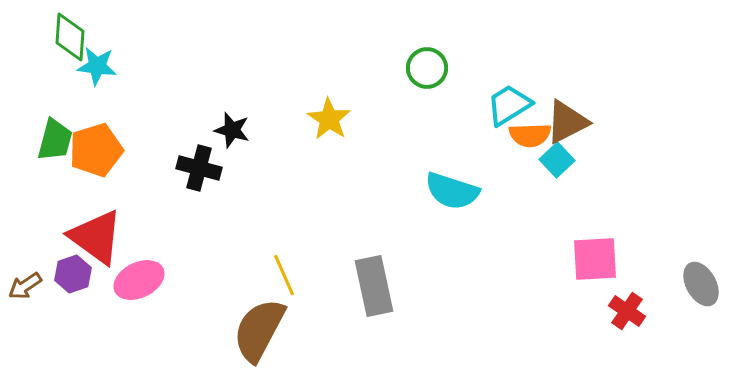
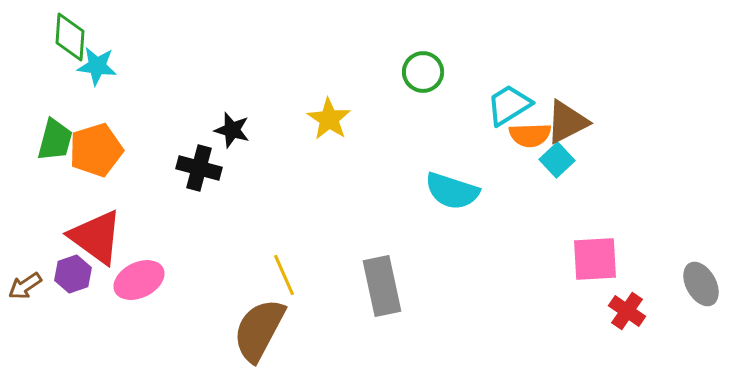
green circle: moved 4 px left, 4 px down
gray rectangle: moved 8 px right
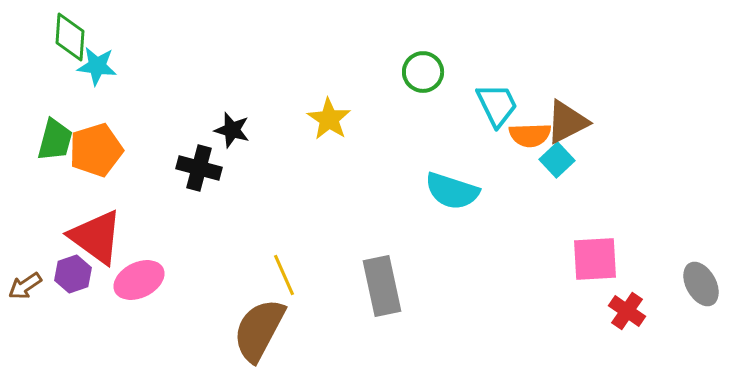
cyan trapezoid: moved 12 px left; rotated 96 degrees clockwise
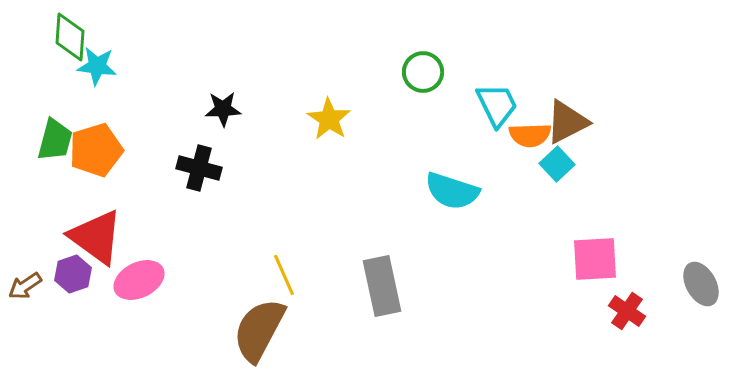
black star: moved 9 px left, 21 px up; rotated 18 degrees counterclockwise
cyan square: moved 4 px down
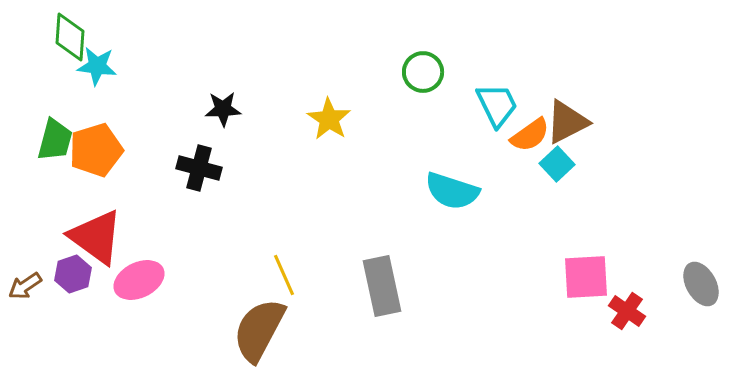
orange semicircle: rotated 33 degrees counterclockwise
pink square: moved 9 px left, 18 px down
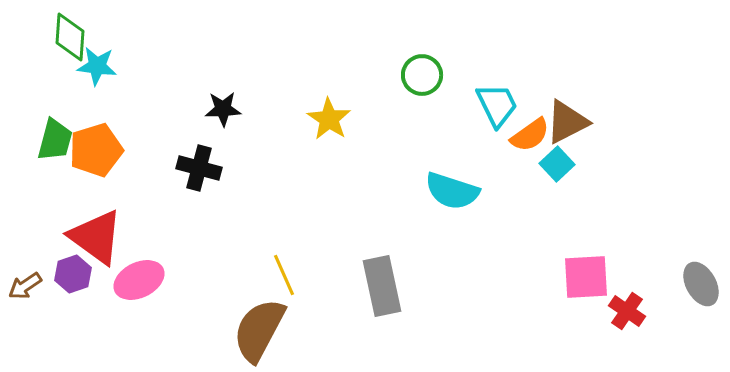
green circle: moved 1 px left, 3 px down
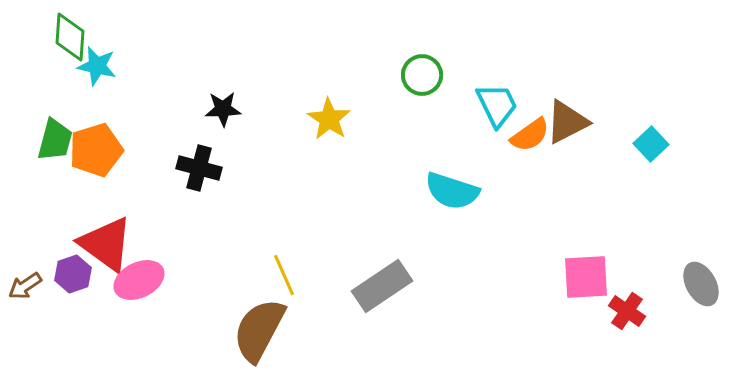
cyan star: rotated 6 degrees clockwise
cyan square: moved 94 px right, 20 px up
red triangle: moved 10 px right, 7 px down
gray rectangle: rotated 68 degrees clockwise
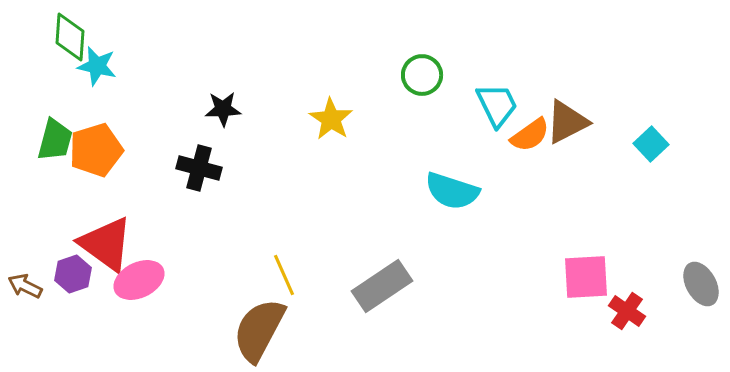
yellow star: moved 2 px right
brown arrow: rotated 60 degrees clockwise
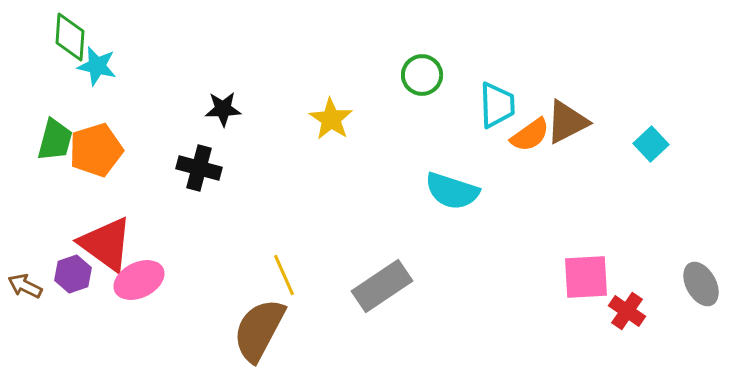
cyan trapezoid: rotated 24 degrees clockwise
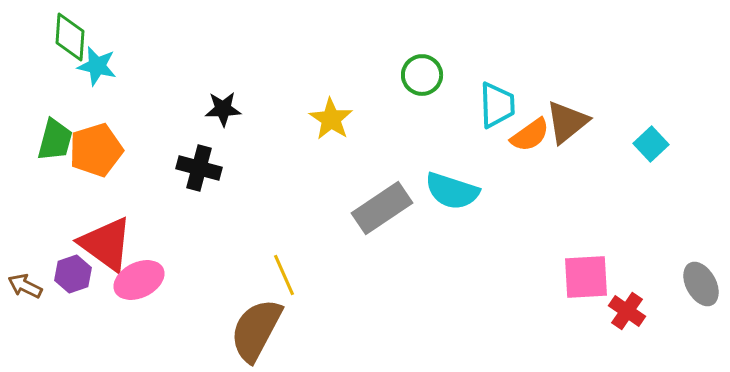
brown triangle: rotated 12 degrees counterclockwise
gray rectangle: moved 78 px up
brown semicircle: moved 3 px left
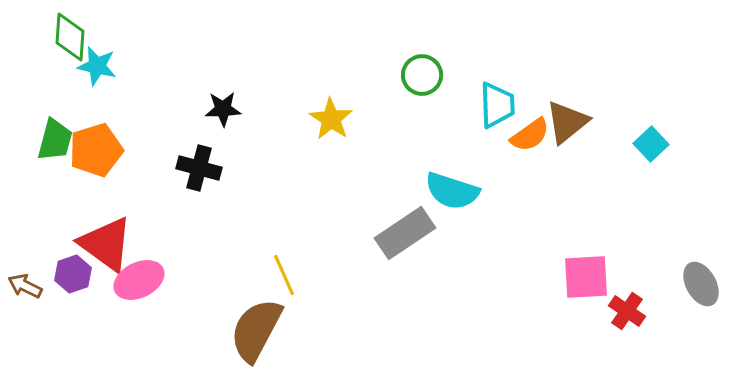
gray rectangle: moved 23 px right, 25 px down
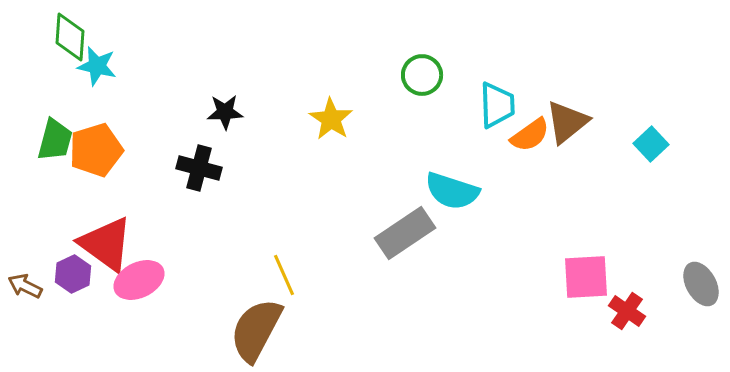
black star: moved 2 px right, 3 px down
purple hexagon: rotated 6 degrees counterclockwise
